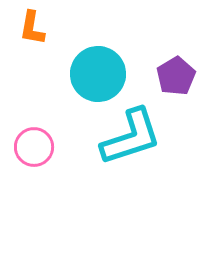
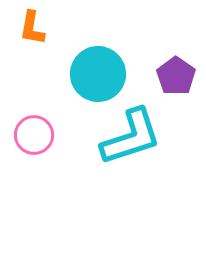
purple pentagon: rotated 6 degrees counterclockwise
pink circle: moved 12 px up
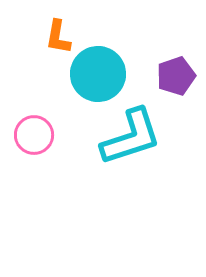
orange L-shape: moved 26 px right, 9 px down
purple pentagon: rotated 18 degrees clockwise
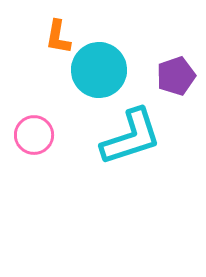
cyan circle: moved 1 px right, 4 px up
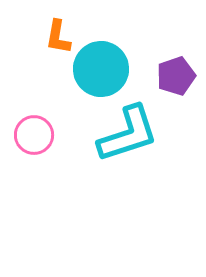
cyan circle: moved 2 px right, 1 px up
cyan L-shape: moved 3 px left, 3 px up
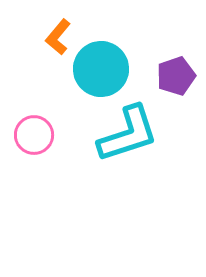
orange L-shape: rotated 30 degrees clockwise
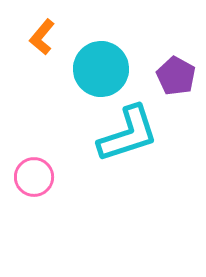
orange L-shape: moved 16 px left
purple pentagon: rotated 24 degrees counterclockwise
pink circle: moved 42 px down
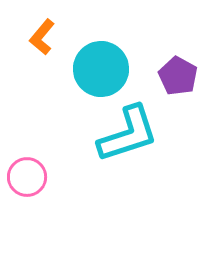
purple pentagon: moved 2 px right
pink circle: moved 7 px left
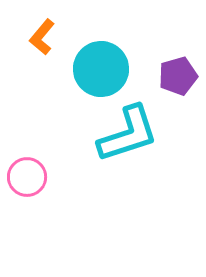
purple pentagon: rotated 27 degrees clockwise
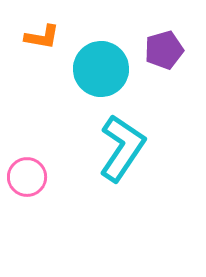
orange L-shape: rotated 120 degrees counterclockwise
purple pentagon: moved 14 px left, 26 px up
cyan L-shape: moved 6 px left, 14 px down; rotated 38 degrees counterclockwise
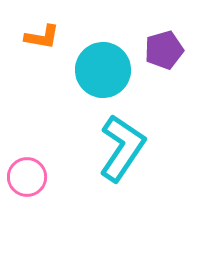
cyan circle: moved 2 px right, 1 px down
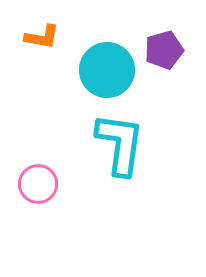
cyan circle: moved 4 px right
cyan L-shape: moved 2 px left, 4 px up; rotated 26 degrees counterclockwise
pink circle: moved 11 px right, 7 px down
